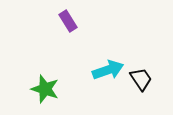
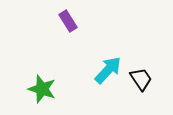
cyan arrow: rotated 28 degrees counterclockwise
green star: moved 3 px left
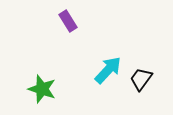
black trapezoid: rotated 110 degrees counterclockwise
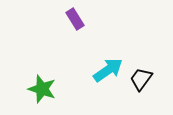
purple rectangle: moved 7 px right, 2 px up
cyan arrow: rotated 12 degrees clockwise
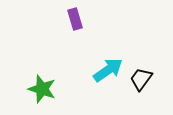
purple rectangle: rotated 15 degrees clockwise
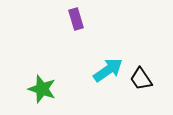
purple rectangle: moved 1 px right
black trapezoid: rotated 70 degrees counterclockwise
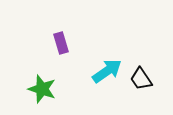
purple rectangle: moved 15 px left, 24 px down
cyan arrow: moved 1 px left, 1 px down
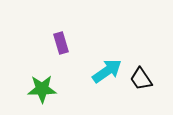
green star: rotated 20 degrees counterclockwise
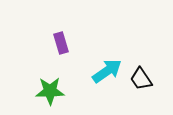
green star: moved 8 px right, 2 px down
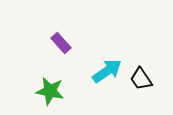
purple rectangle: rotated 25 degrees counterclockwise
green star: rotated 12 degrees clockwise
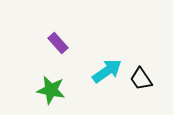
purple rectangle: moved 3 px left
green star: moved 1 px right, 1 px up
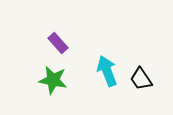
cyan arrow: rotated 76 degrees counterclockwise
green star: moved 2 px right, 10 px up
